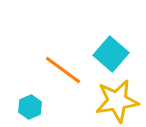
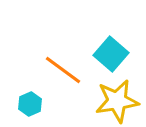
cyan hexagon: moved 3 px up
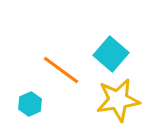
orange line: moved 2 px left
yellow star: moved 1 px right, 1 px up
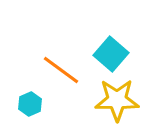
yellow star: moved 1 px left; rotated 9 degrees clockwise
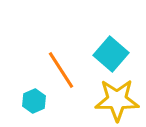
orange line: rotated 21 degrees clockwise
cyan hexagon: moved 4 px right, 3 px up
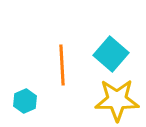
orange line: moved 1 px right, 5 px up; rotated 30 degrees clockwise
cyan hexagon: moved 9 px left
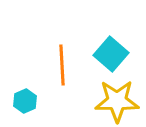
yellow star: moved 1 px down
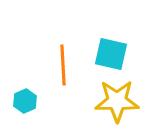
cyan square: rotated 28 degrees counterclockwise
orange line: moved 1 px right
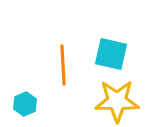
cyan hexagon: moved 3 px down
